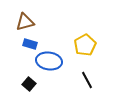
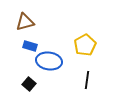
blue rectangle: moved 2 px down
black line: rotated 36 degrees clockwise
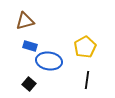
brown triangle: moved 1 px up
yellow pentagon: moved 2 px down
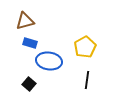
blue rectangle: moved 3 px up
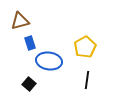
brown triangle: moved 5 px left
blue rectangle: rotated 56 degrees clockwise
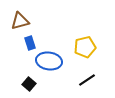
yellow pentagon: rotated 15 degrees clockwise
black line: rotated 48 degrees clockwise
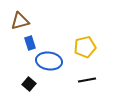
black line: rotated 24 degrees clockwise
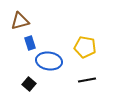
yellow pentagon: rotated 25 degrees clockwise
